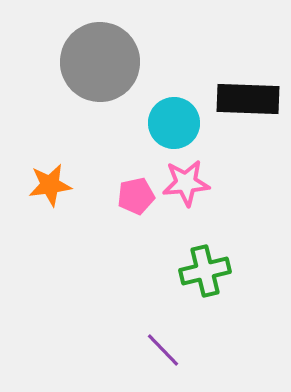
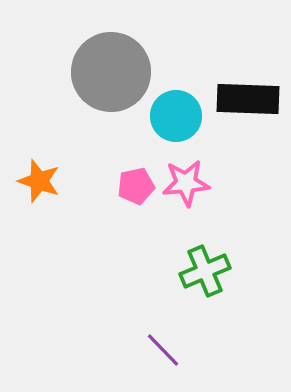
gray circle: moved 11 px right, 10 px down
cyan circle: moved 2 px right, 7 px up
orange star: moved 11 px left, 4 px up; rotated 27 degrees clockwise
pink pentagon: moved 10 px up
green cross: rotated 9 degrees counterclockwise
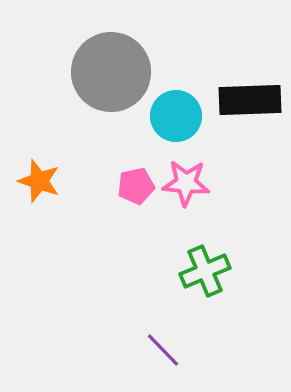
black rectangle: moved 2 px right, 1 px down; rotated 4 degrees counterclockwise
pink star: rotated 9 degrees clockwise
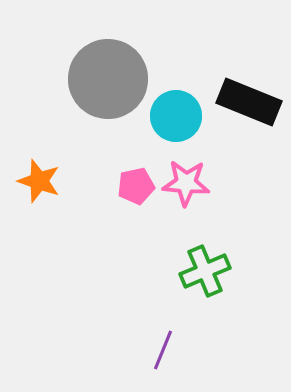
gray circle: moved 3 px left, 7 px down
black rectangle: moved 1 px left, 2 px down; rotated 24 degrees clockwise
purple line: rotated 66 degrees clockwise
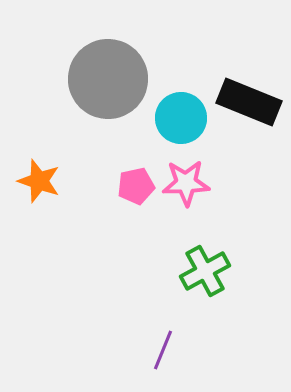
cyan circle: moved 5 px right, 2 px down
pink star: rotated 6 degrees counterclockwise
green cross: rotated 6 degrees counterclockwise
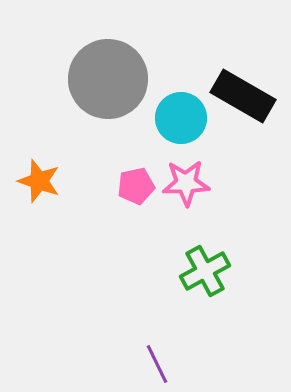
black rectangle: moved 6 px left, 6 px up; rotated 8 degrees clockwise
purple line: moved 6 px left, 14 px down; rotated 48 degrees counterclockwise
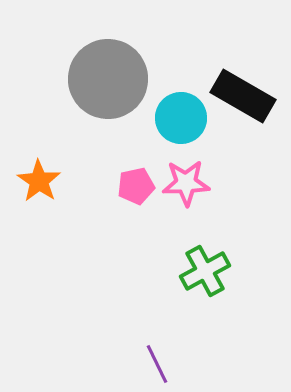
orange star: rotated 15 degrees clockwise
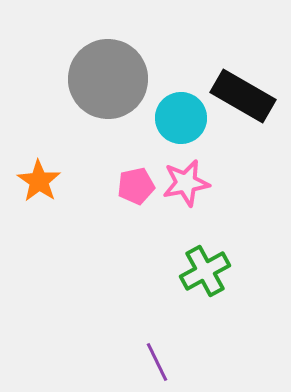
pink star: rotated 9 degrees counterclockwise
purple line: moved 2 px up
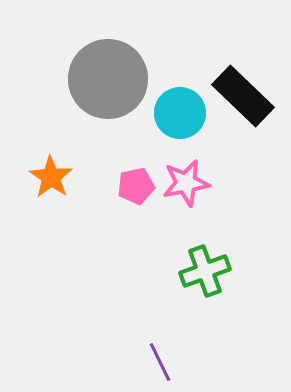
black rectangle: rotated 14 degrees clockwise
cyan circle: moved 1 px left, 5 px up
orange star: moved 12 px right, 4 px up
green cross: rotated 9 degrees clockwise
purple line: moved 3 px right
